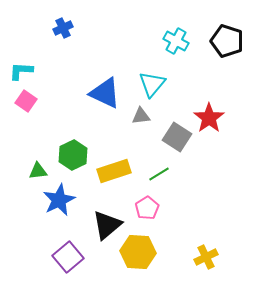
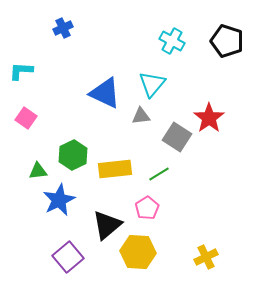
cyan cross: moved 4 px left
pink square: moved 17 px down
yellow rectangle: moved 1 px right, 2 px up; rotated 12 degrees clockwise
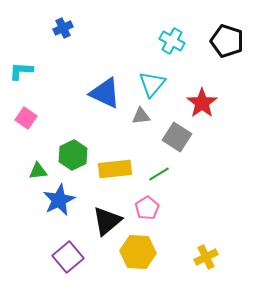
red star: moved 7 px left, 15 px up
black triangle: moved 4 px up
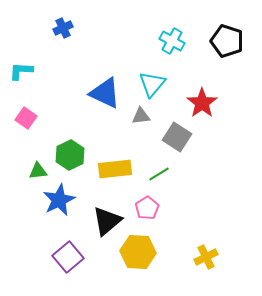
green hexagon: moved 3 px left
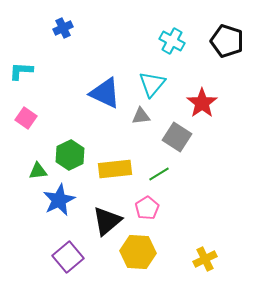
yellow cross: moved 1 px left, 2 px down
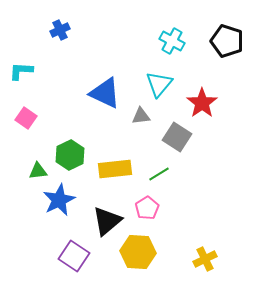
blue cross: moved 3 px left, 2 px down
cyan triangle: moved 7 px right
purple square: moved 6 px right, 1 px up; rotated 16 degrees counterclockwise
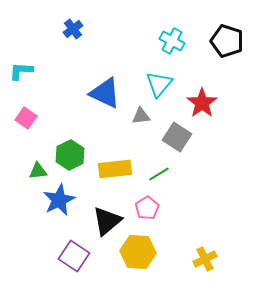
blue cross: moved 13 px right, 1 px up; rotated 12 degrees counterclockwise
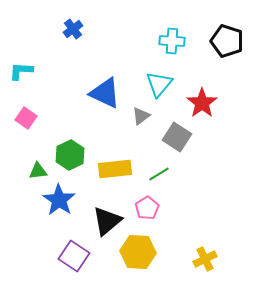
cyan cross: rotated 25 degrees counterclockwise
gray triangle: rotated 30 degrees counterclockwise
blue star: rotated 12 degrees counterclockwise
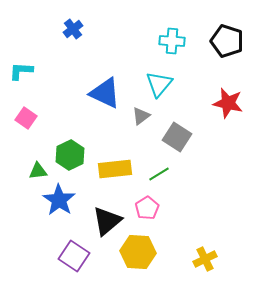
red star: moved 26 px right; rotated 24 degrees counterclockwise
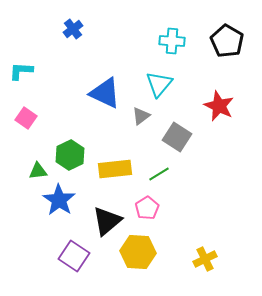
black pentagon: rotated 12 degrees clockwise
red star: moved 9 px left, 3 px down; rotated 12 degrees clockwise
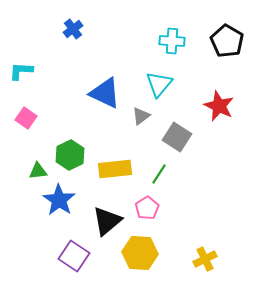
green line: rotated 25 degrees counterclockwise
yellow hexagon: moved 2 px right, 1 px down
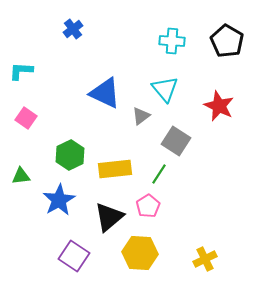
cyan triangle: moved 6 px right, 5 px down; rotated 20 degrees counterclockwise
gray square: moved 1 px left, 4 px down
green triangle: moved 17 px left, 5 px down
blue star: rotated 8 degrees clockwise
pink pentagon: moved 1 px right, 2 px up
black triangle: moved 2 px right, 4 px up
